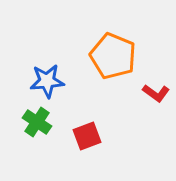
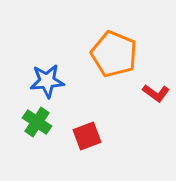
orange pentagon: moved 1 px right, 2 px up
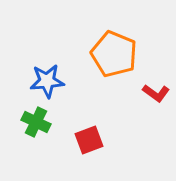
green cross: moved 1 px left; rotated 8 degrees counterclockwise
red square: moved 2 px right, 4 px down
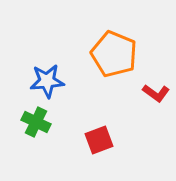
red square: moved 10 px right
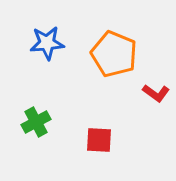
blue star: moved 38 px up
green cross: rotated 36 degrees clockwise
red square: rotated 24 degrees clockwise
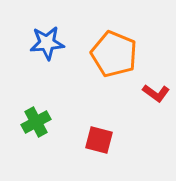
red square: rotated 12 degrees clockwise
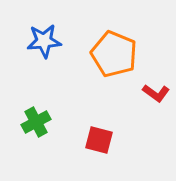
blue star: moved 3 px left, 2 px up
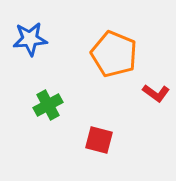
blue star: moved 14 px left, 2 px up
green cross: moved 12 px right, 17 px up
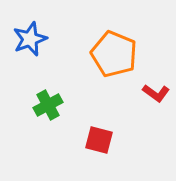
blue star: rotated 16 degrees counterclockwise
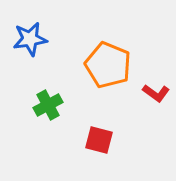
blue star: rotated 12 degrees clockwise
orange pentagon: moved 6 px left, 11 px down
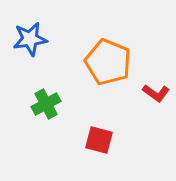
orange pentagon: moved 3 px up
green cross: moved 2 px left, 1 px up
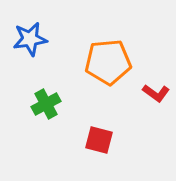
orange pentagon: rotated 27 degrees counterclockwise
